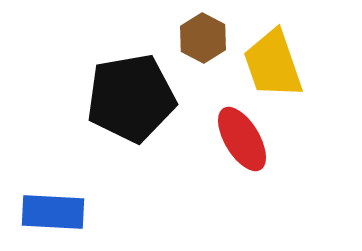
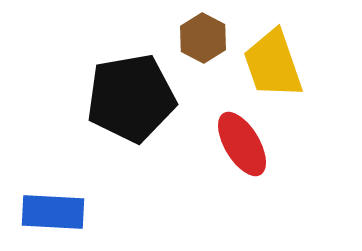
red ellipse: moved 5 px down
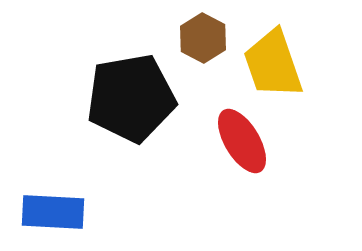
red ellipse: moved 3 px up
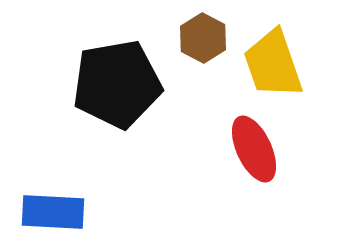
black pentagon: moved 14 px left, 14 px up
red ellipse: moved 12 px right, 8 px down; rotated 6 degrees clockwise
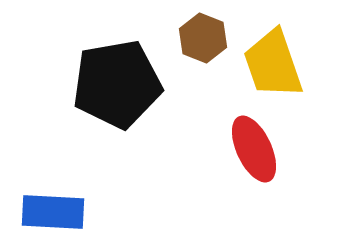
brown hexagon: rotated 6 degrees counterclockwise
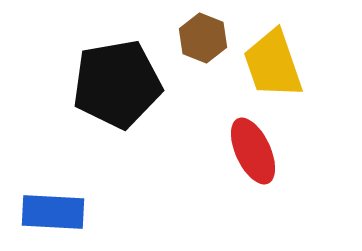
red ellipse: moved 1 px left, 2 px down
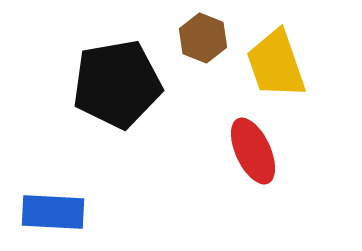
yellow trapezoid: moved 3 px right
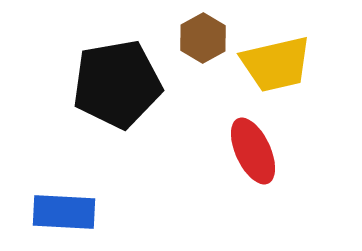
brown hexagon: rotated 9 degrees clockwise
yellow trapezoid: rotated 84 degrees counterclockwise
blue rectangle: moved 11 px right
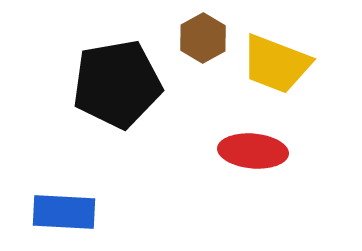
yellow trapezoid: rotated 34 degrees clockwise
red ellipse: rotated 60 degrees counterclockwise
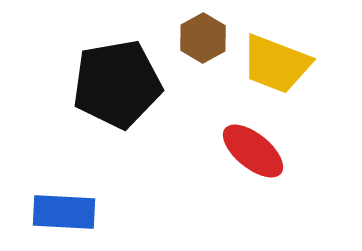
red ellipse: rotated 34 degrees clockwise
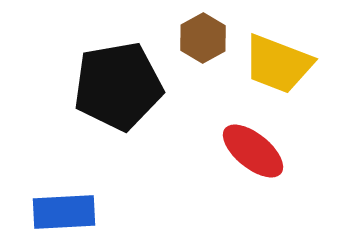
yellow trapezoid: moved 2 px right
black pentagon: moved 1 px right, 2 px down
blue rectangle: rotated 6 degrees counterclockwise
